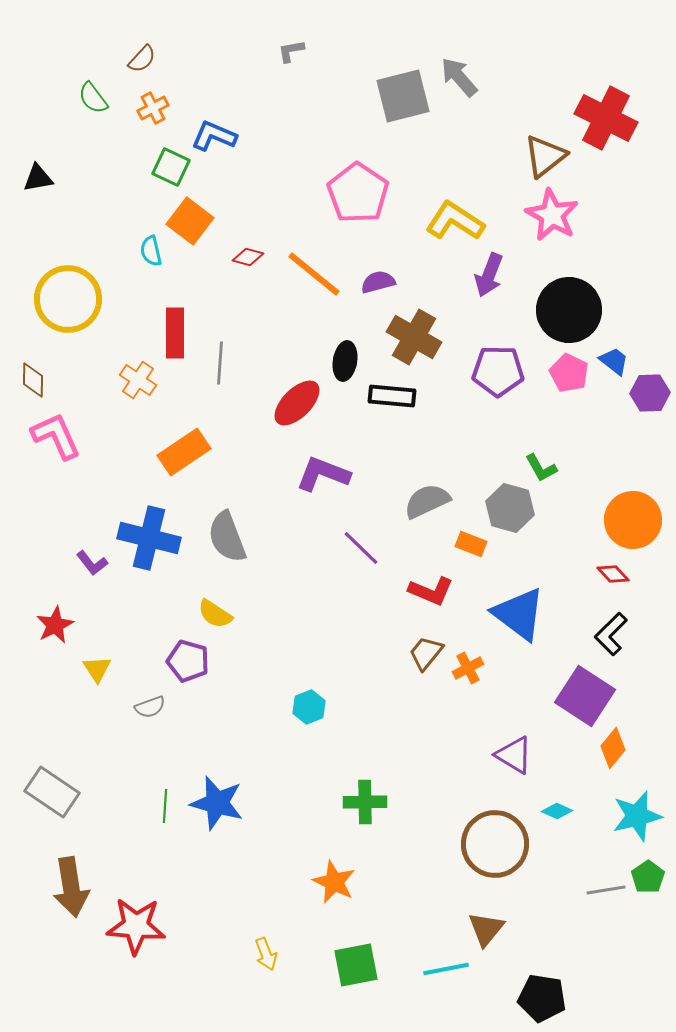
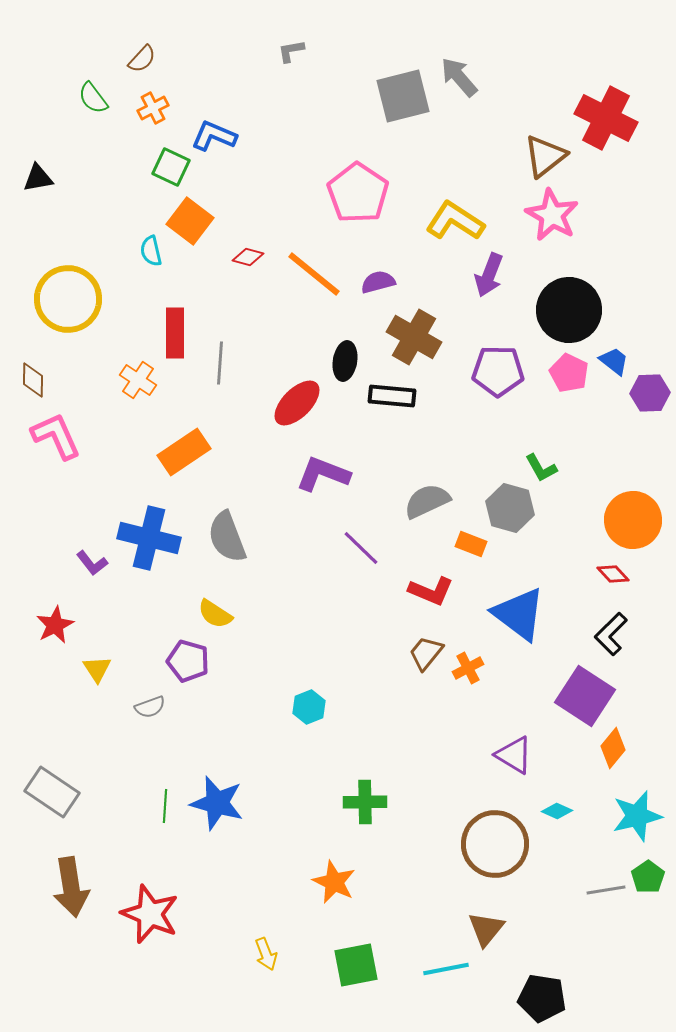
red star at (136, 926): moved 14 px right, 12 px up; rotated 18 degrees clockwise
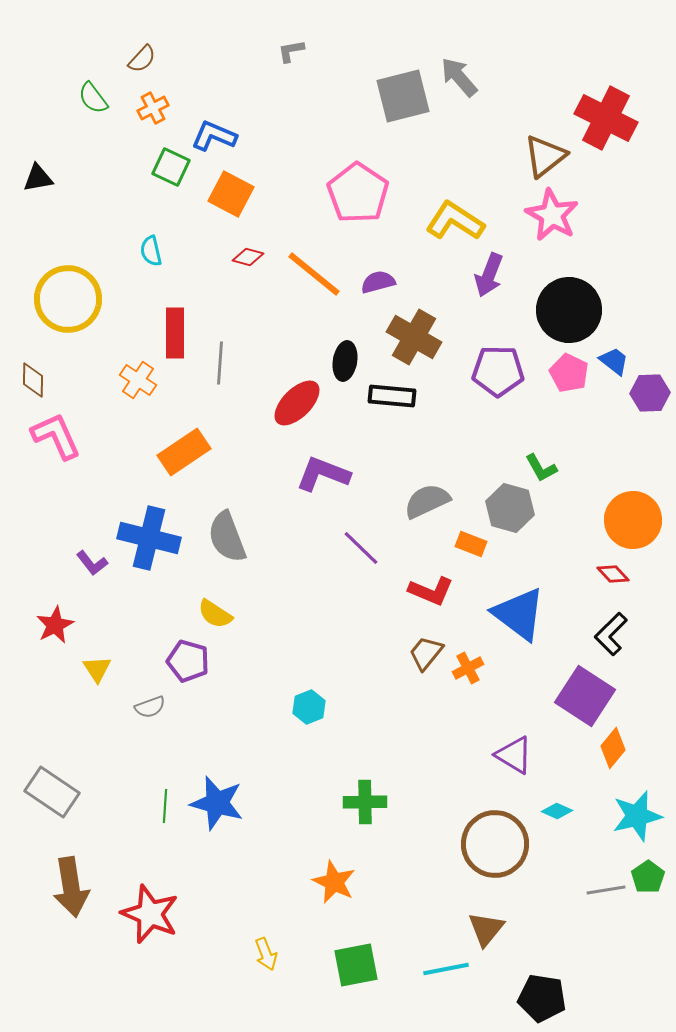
orange square at (190, 221): moved 41 px right, 27 px up; rotated 9 degrees counterclockwise
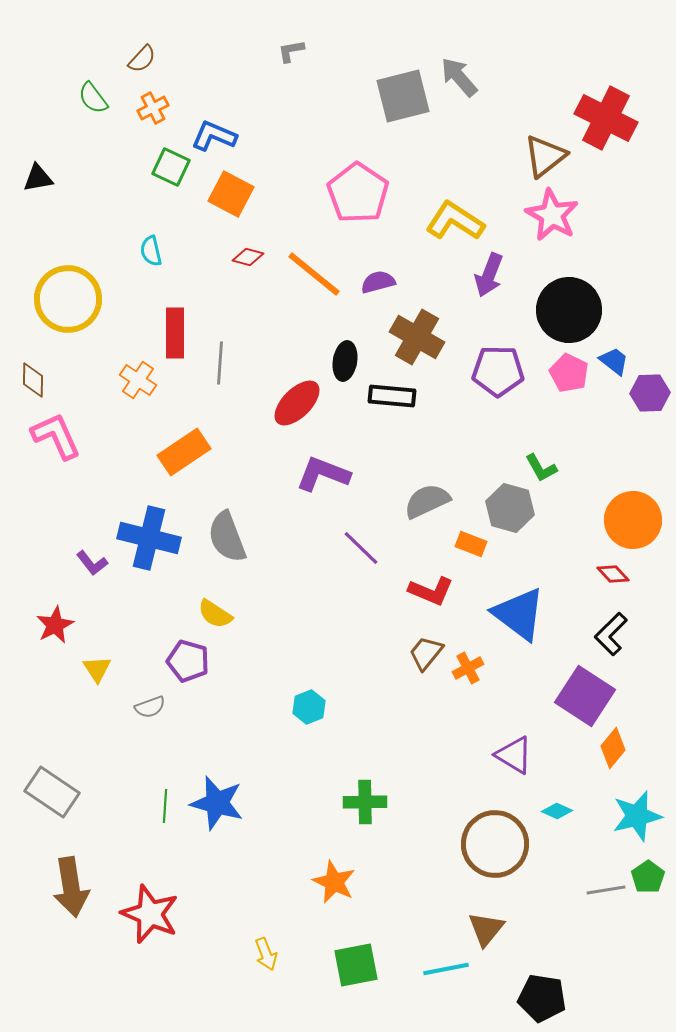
brown cross at (414, 337): moved 3 px right
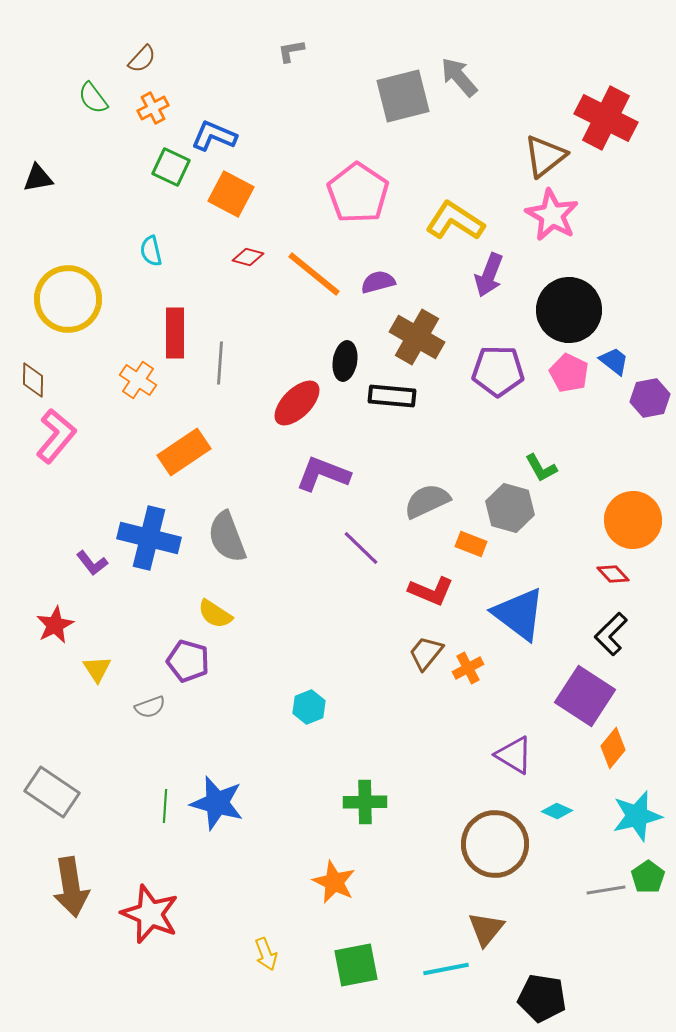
purple hexagon at (650, 393): moved 5 px down; rotated 9 degrees counterclockwise
pink L-shape at (56, 436): rotated 64 degrees clockwise
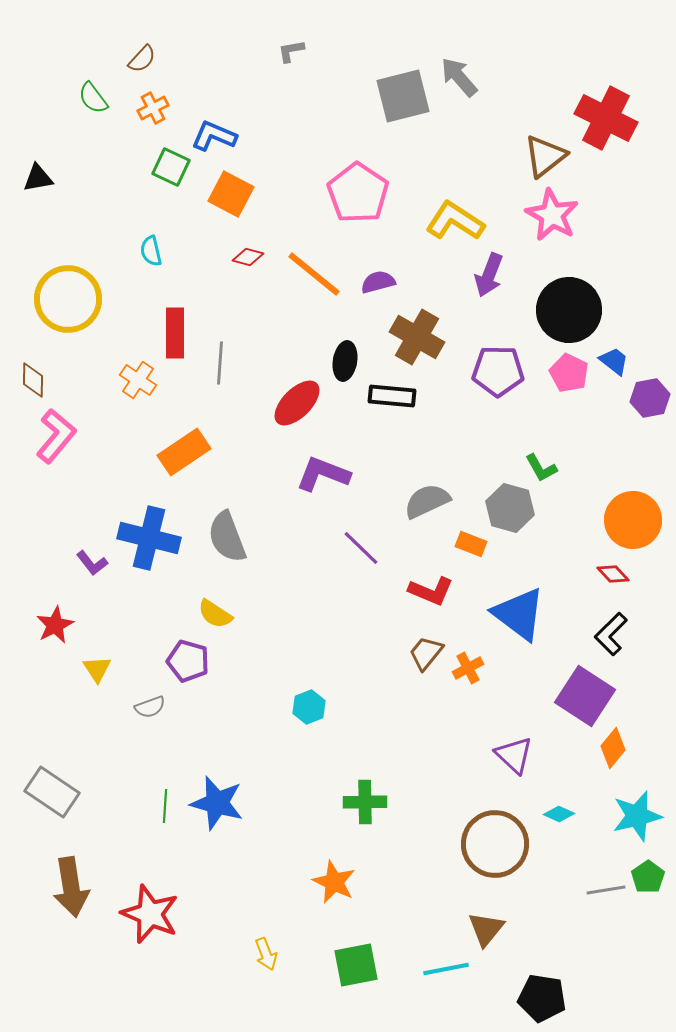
purple triangle at (514, 755): rotated 12 degrees clockwise
cyan diamond at (557, 811): moved 2 px right, 3 px down
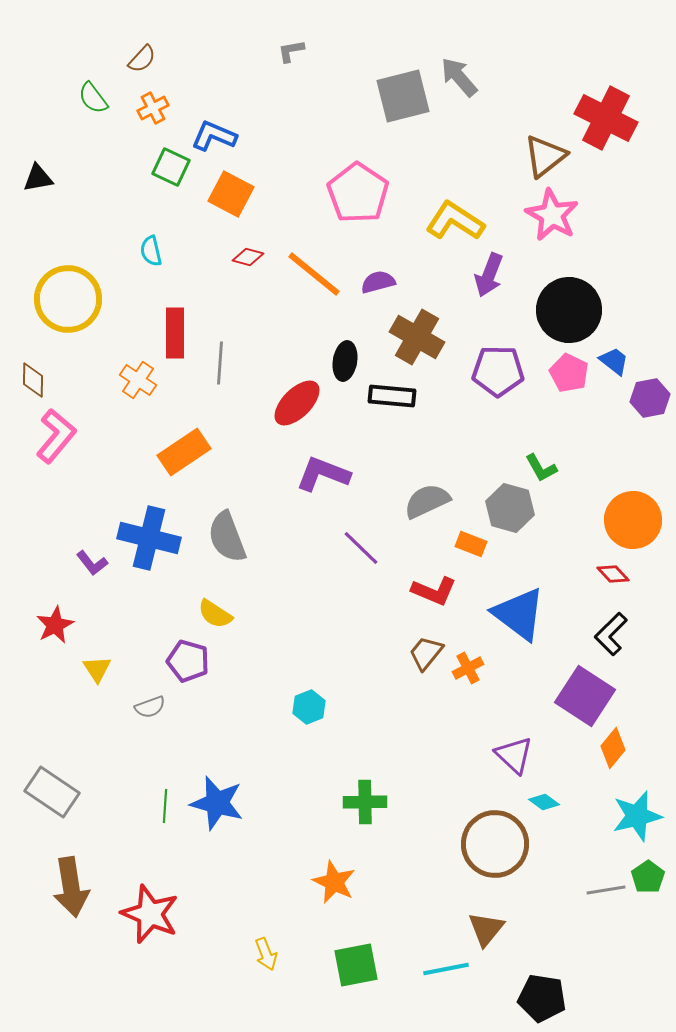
red L-shape at (431, 591): moved 3 px right
cyan diamond at (559, 814): moved 15 px left, 12 px up; rotated 12 degrees clockwise
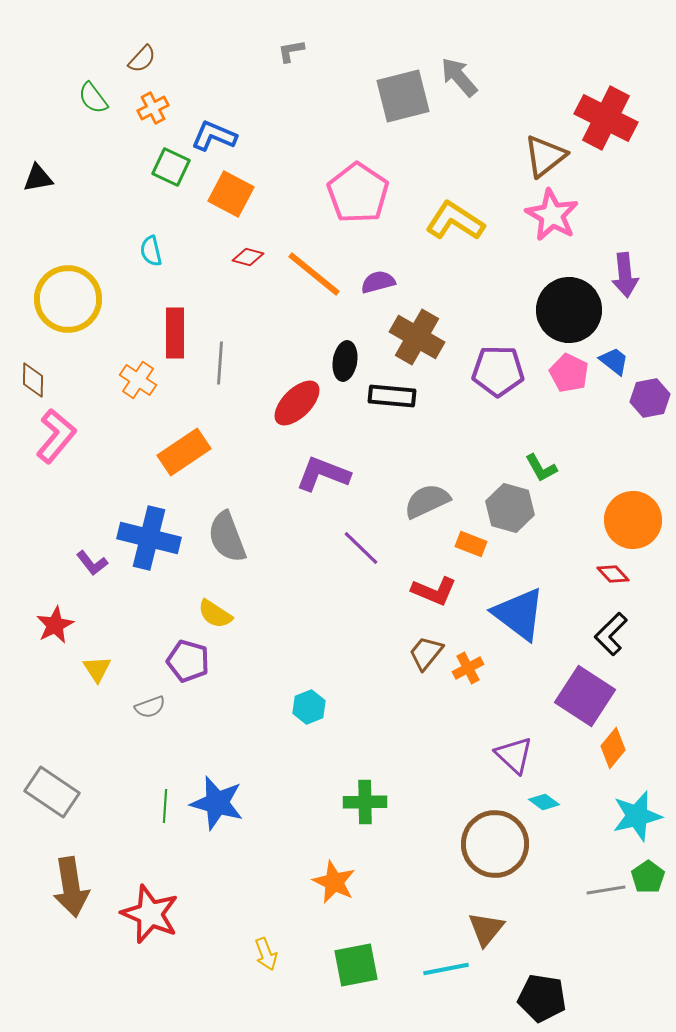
purple arrow at (489, 275): moved 136 px right; rotated 27 degrees counterclockwise
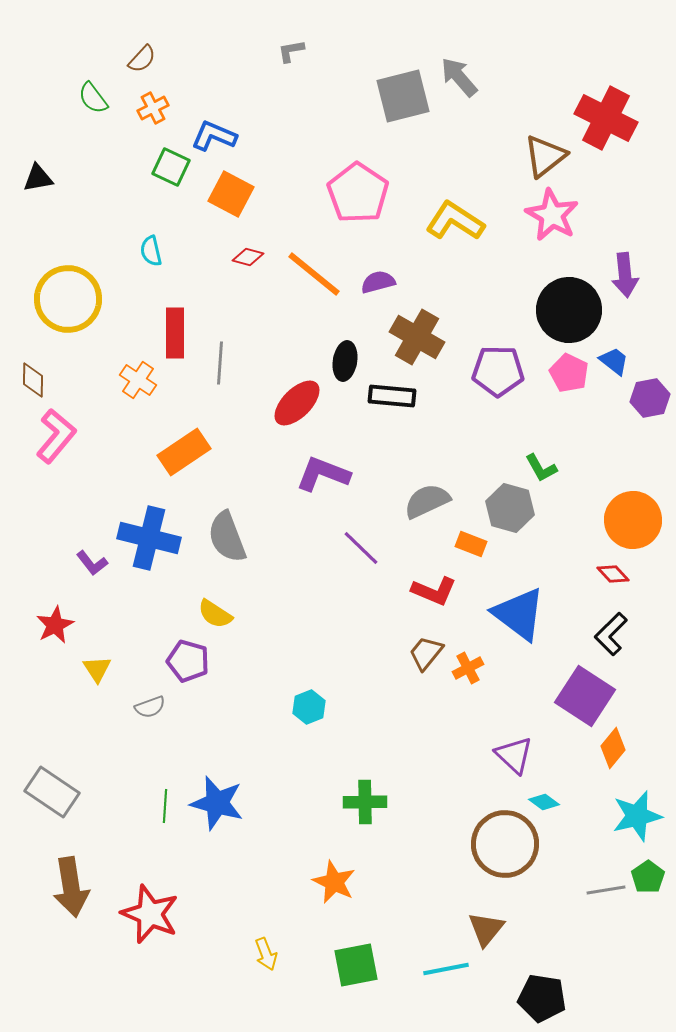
brown circle at (495, 844): moved 10 px right
